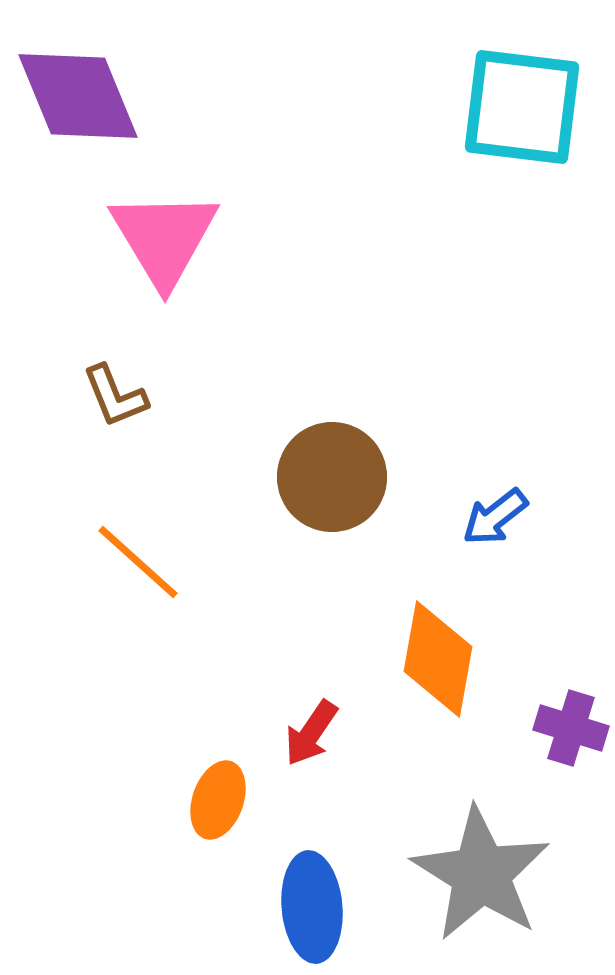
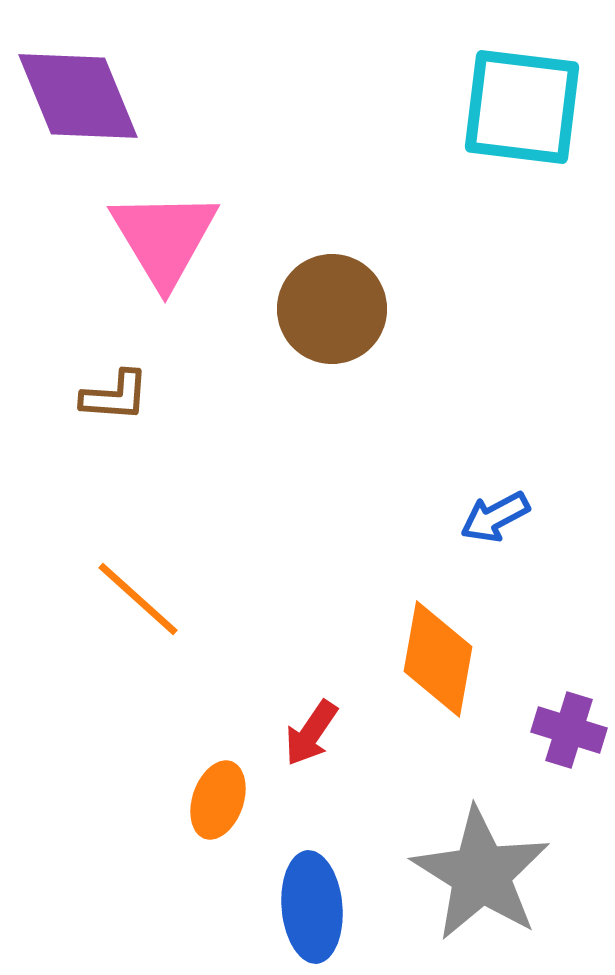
brown L-shape: rotated 64 degrees counterclockwise
brown circle: moved 168 px up
blue arrow: rotated 10 degrees clockwise
orange line: moved 37 px down
purple cross: moved 2 px left, 2 px down
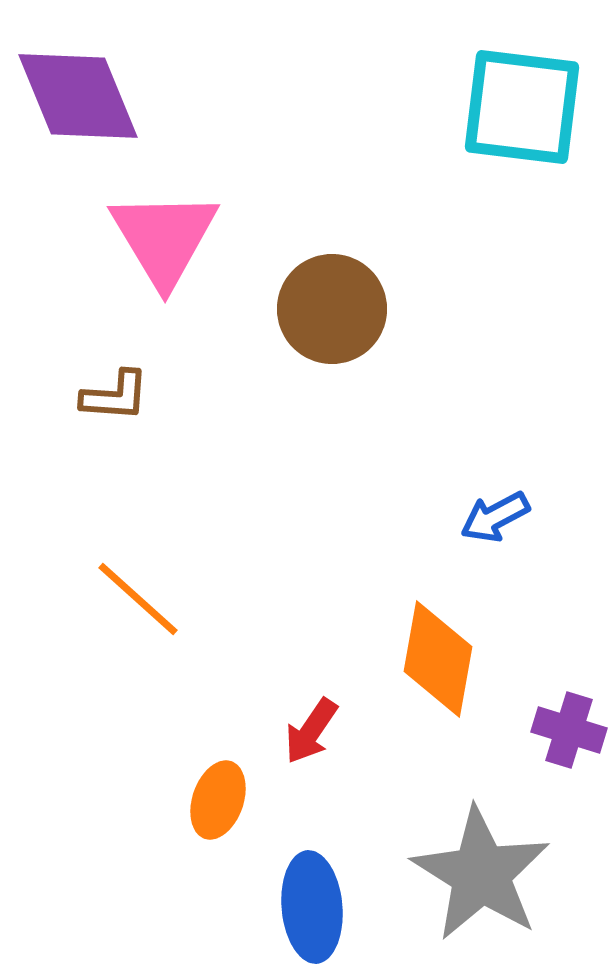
red arrow: moved 2 px up
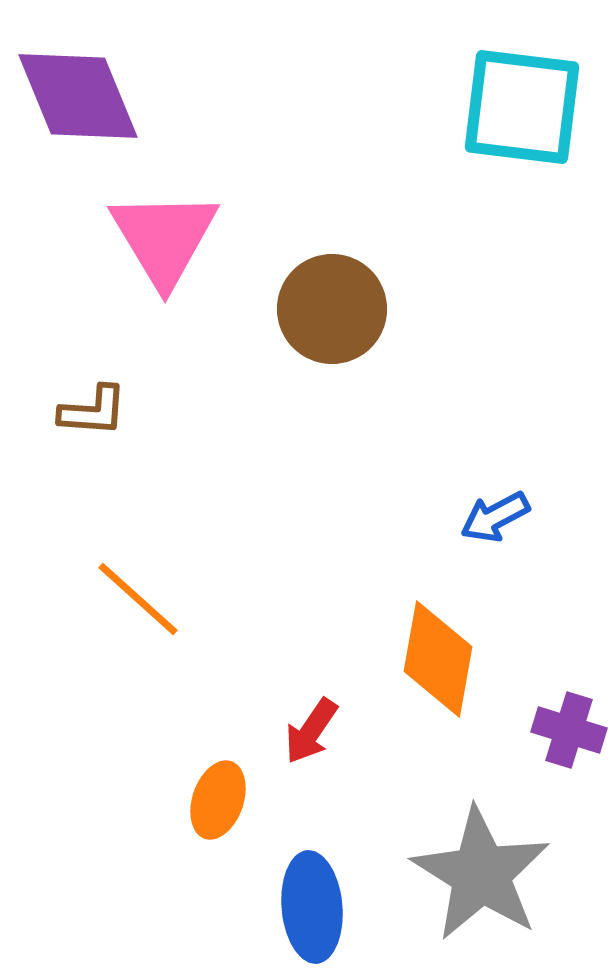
brown L-shape: moved 22 px left, 15 px down
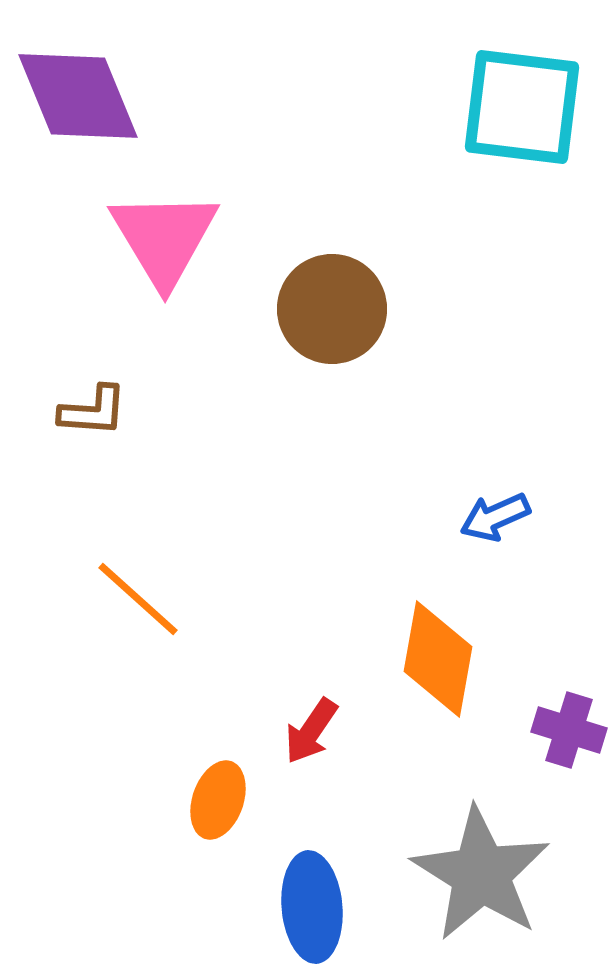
blue arrow: rotated 4 degrees clockwise
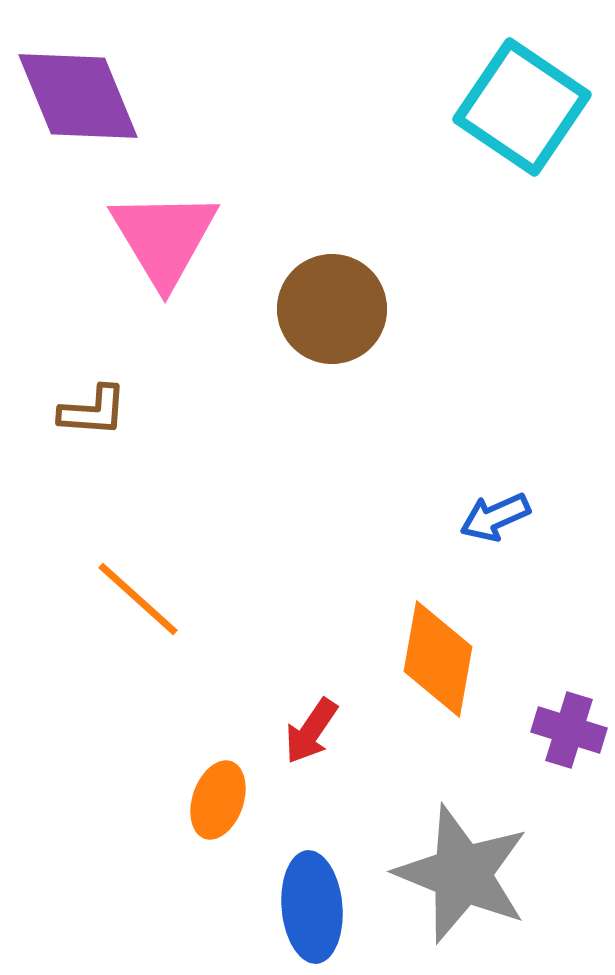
cyan square: rotated 27 degrees clockwise
gray star: moved 19 px left; rotated 10 degrees counterclockwise
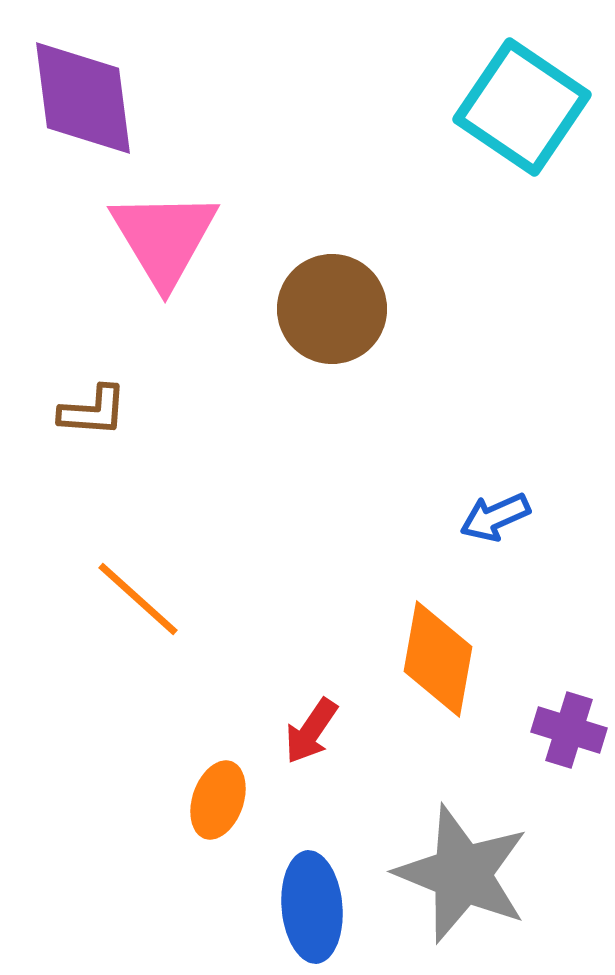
purple diamond: moved 5 px right, 2 px down; rotated 15 degrees clockwise
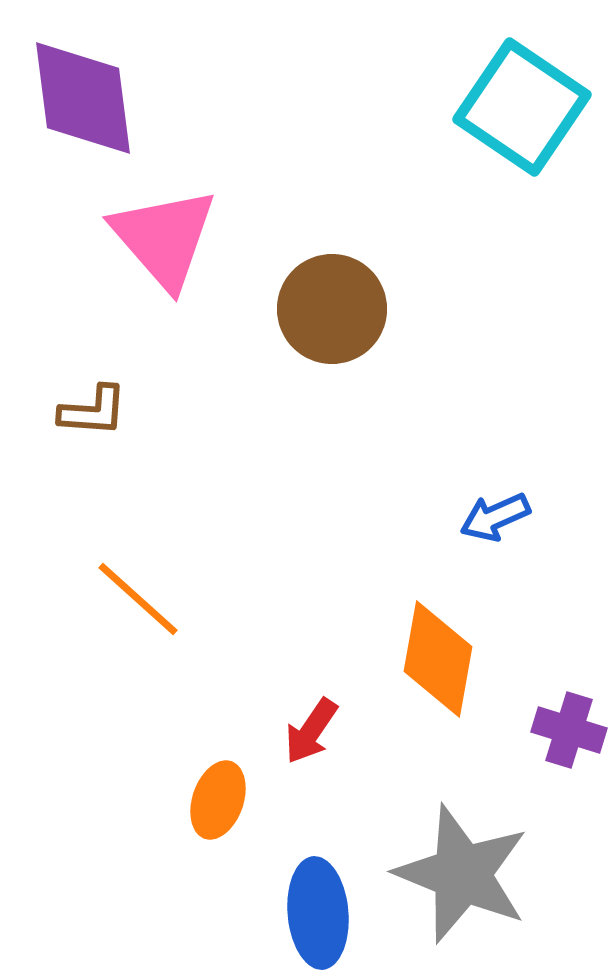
pink triangle: rotated 10 degrees counterclockwise
blue ellipse: moved 6 px right, 6 px down
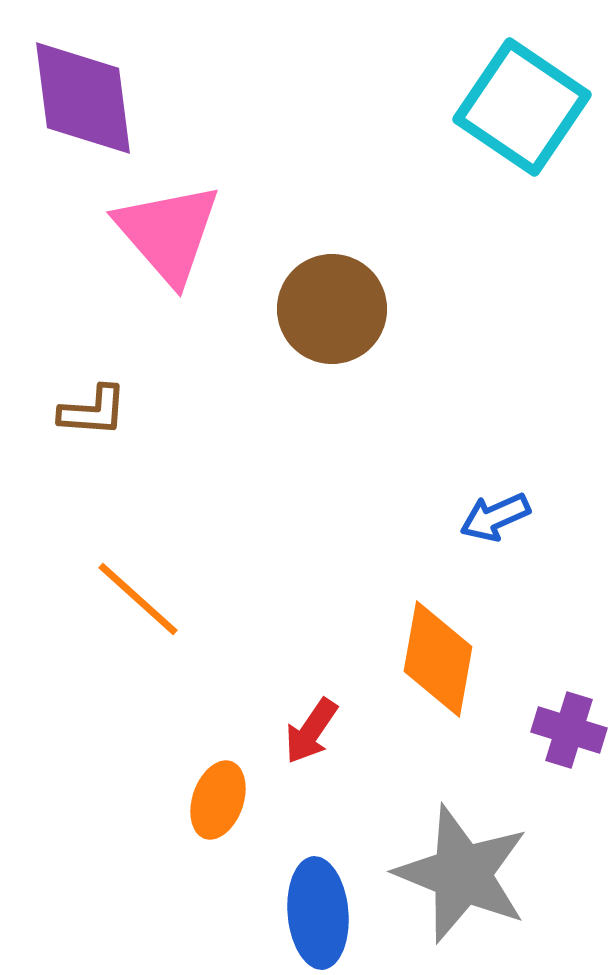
pink triangle: moved 4 px right, 5 px up
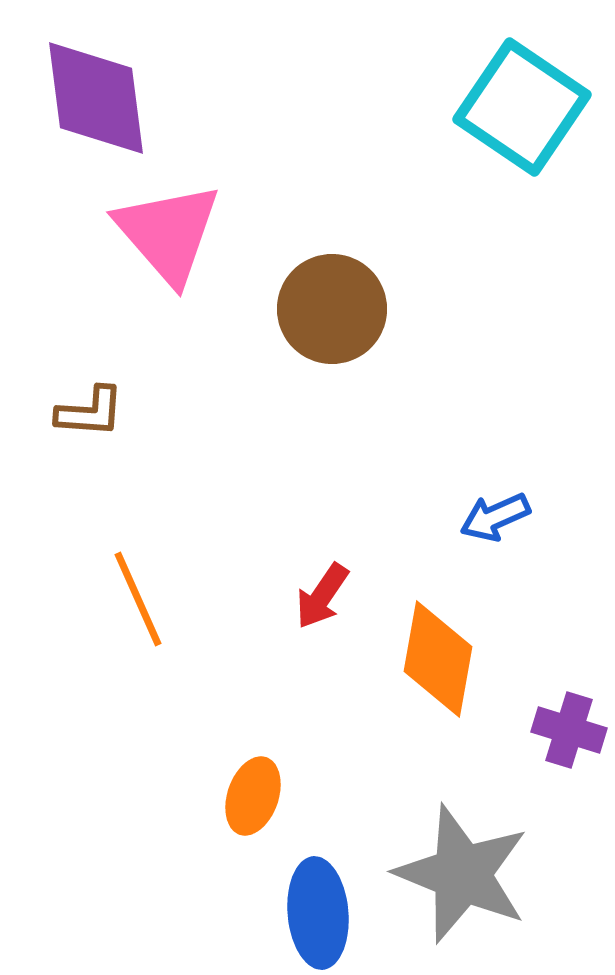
purple diamond: moved 13 px right
brown L-shape: moved 3 px left, 1 px down
orange line: rotated 24 degrees clockwise
red arrow: moved 11 px right, 135 px up
orange ellipse: moved 35 px right, 4 px up
